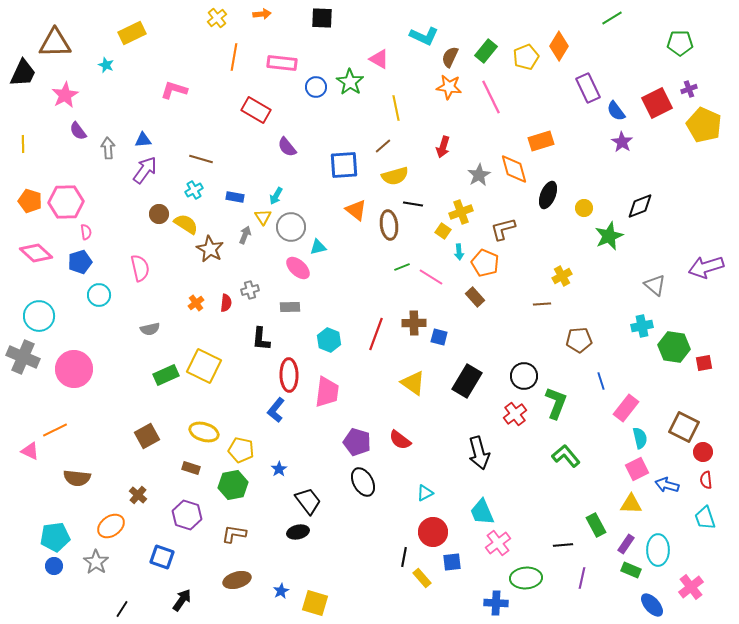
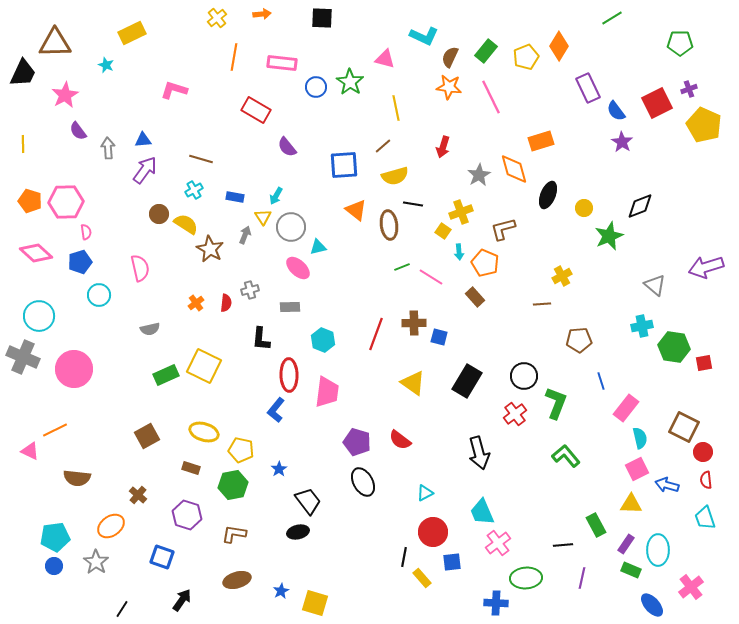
pink triangle at (379, 59): moved 6 px right; rotated 15 degrees counterclockwise
cyan hexagon at (329, 340): moved 6 px left
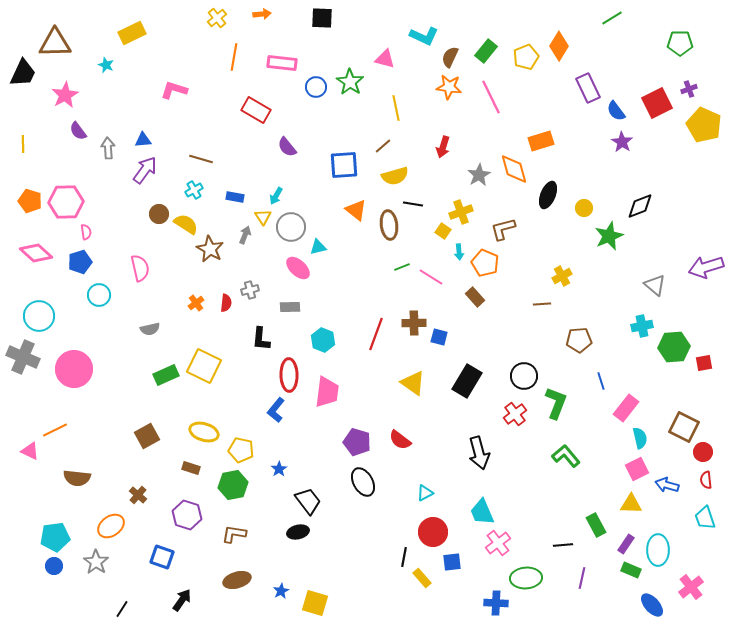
green hexagon at (674, 347): rotated 12 degrees counterclockwise
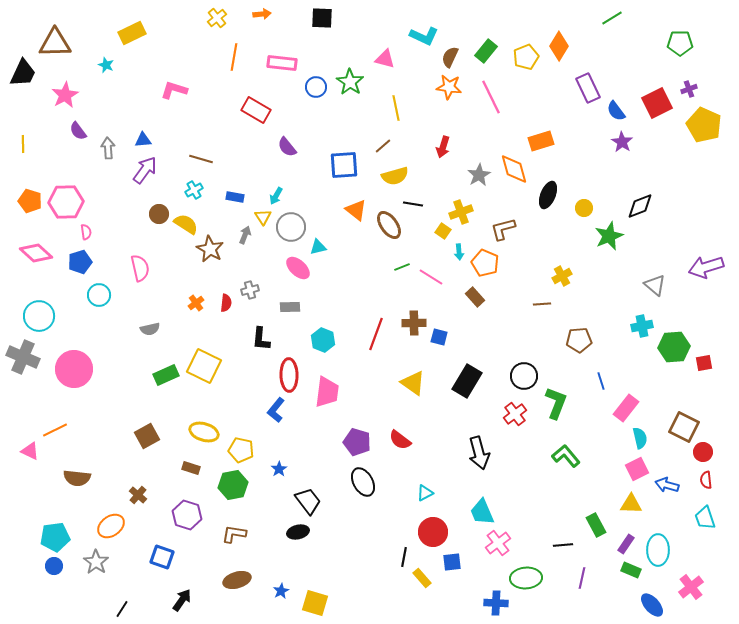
brown ellipse at (389, 225): rotated 28 degrees counterclockwise
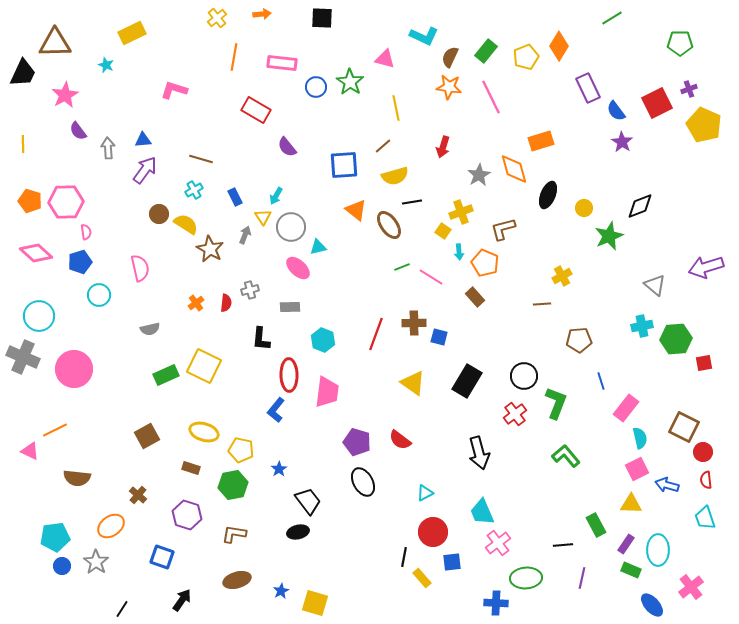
blue rectangle at (235, 197): rotated 54 degrees clockwise
black line at (413, 204): moved 1 px left, 2 px up; rotated 18 degrees counterclockwise
green hexagon at (674, 347): moved 2 px right, 8 px up
blue circle at (54, 566): moved 8 px right
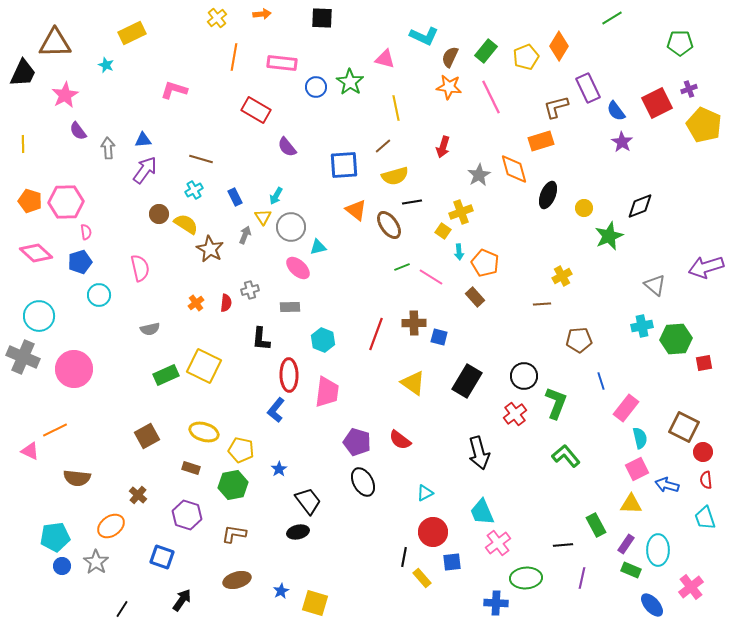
brown L-shape at (503, 229): moved 53 px right, 122 px up
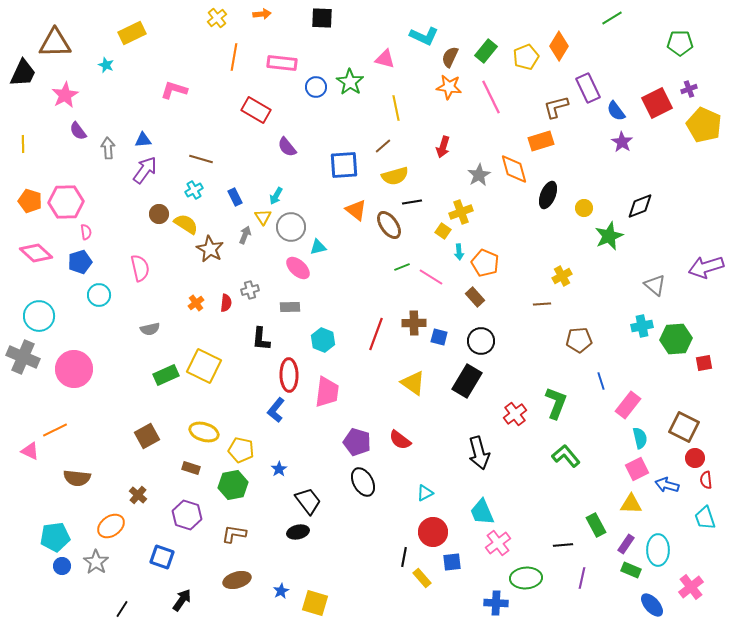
black circle at (524, 376): moved 43 px left, 35 px up
pink rectangle at (626, 408): moved 2 px right, 3 px up
red circle at (703, 452): moved 8 px left, 6 px down
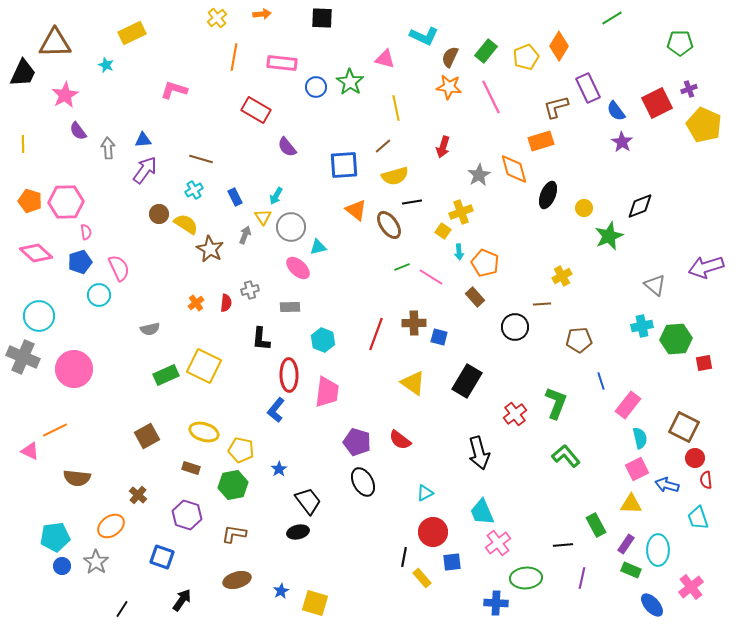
pink semicircle at (140, 268): moved 21 px left; rotated 12 degrees counterclockwise
black circle at (481, 341): moved 34 px right, 14 px up
cyan trapezoid at (705, 518): moved 7 px left
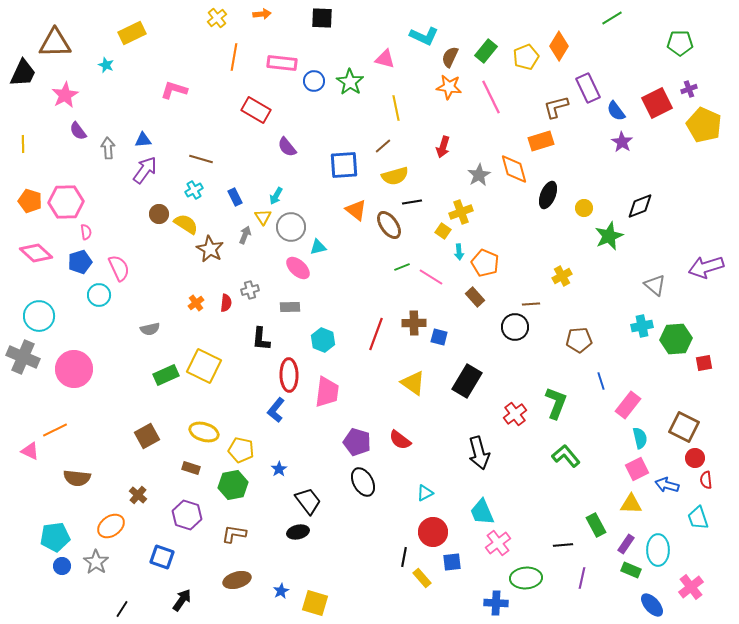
blue circle at (316, 87): moved 2 px left, 6 px up
brown line at (542, 304): moved 11 px left
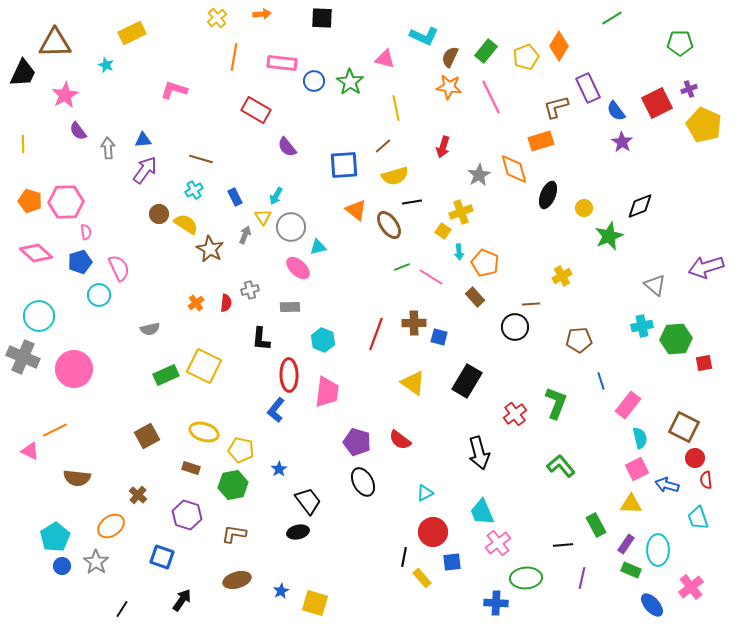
green L-shape at (566, 456): moved 5 px left, 10 px down
cyan pentagon at (55, 537): rotated 24 degrees counterclockwise
